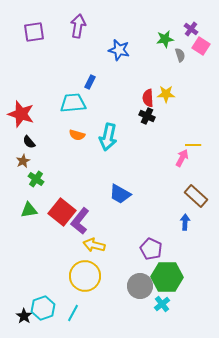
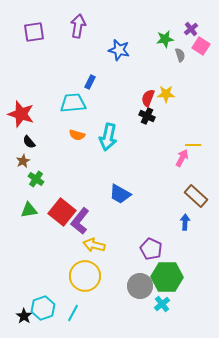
purple cross: rotated 16 degrees clockwise
red semicircle: rotated 24 degrees clockwise
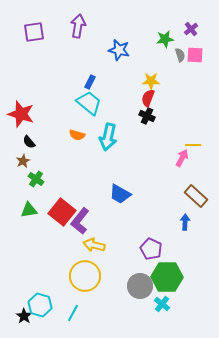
pink square: moved 6 px left, 9 px down; rotated 30 degrees counterclockwise
yellow star: moved 15 px left, 13 px up
cyan trapezoid: moved 16 px right; rotated 44 degrees clockwise
cyan cross: rotated 14 degrees counterclockwise
cyan hexagon: moved 3 px left, 3 px up; rotated 25 degrees counterclockwise
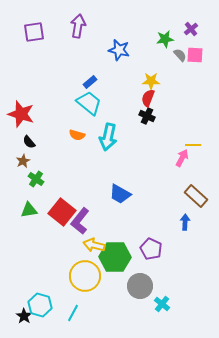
gray semicircle: rotated 24 degrees counterclockwise
blue rectangle: rotated 24 degrees clockwise
green hexagon: moved 52 px left, 20 px up
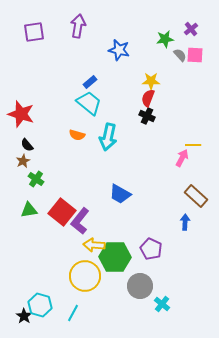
black semicircle: moved 2 px left, 3 px down
yellow arrow: rotated 10 degrees counterclockwise
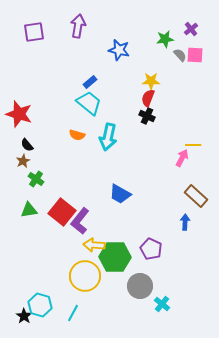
red star: moved 2 px left
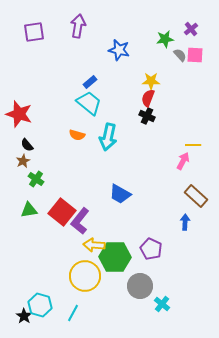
pink arrow: moved 1 px right, 3 px down
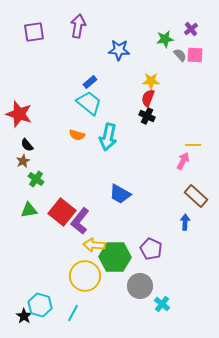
blue star: rotated 10 degrees counterclockwise
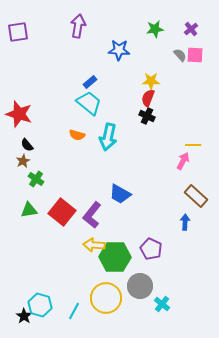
purple square: moved 16 px left
green star: moved 10 px left, 10 px up
purple L-shape: moved 12 px right, 6 px up
yellow circle: moved 21 px right, 22 px down
cyan line: moved 1 px right, 2 px up
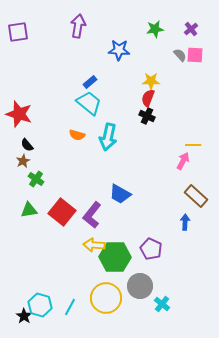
cyan line: moved 4 px left, 4 px up
